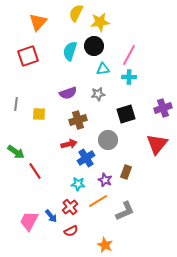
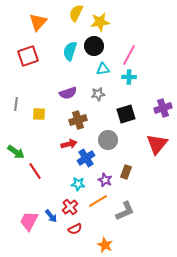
red semicircle: moved 4 px right, 2 px up
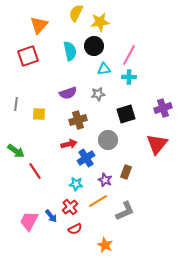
orange triangle: moved 1 px right, 3 px down
cyan semicircle: rotated 150 degrees clockwise
cyan triangle: moved 1 px right
green arrow: moved 1 px up
cyan star: moved 2 px left
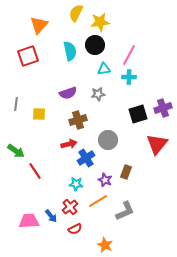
black circle: moved 1 px right, 1 px up
black square: moved 12 px right
pink trapezoid: rotated 60 degrees clockwise
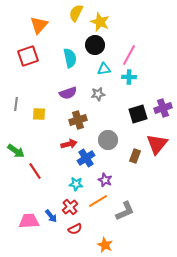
yellow star: rotated 30 degrees clockwise
cyan semicircle: moved 7 px down
brown rectangle: moved 9 px right, 16 px up
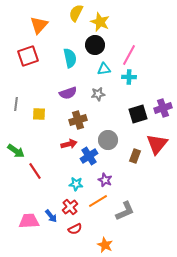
blue cross: moved 3 px right, 2 px up
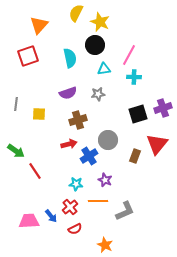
cyan cross: moved 5 px right
orange line: rotated 30 degrees clockwise
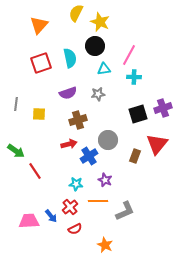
black circle: moved 1 px down
red square: moved 13 px right, 7 px down
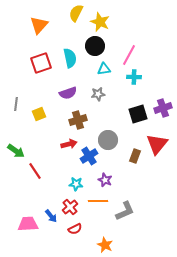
yellow square: rotated 24 degrees counterclockwise
pink trapezoid: moved 1 px left, 3 px down
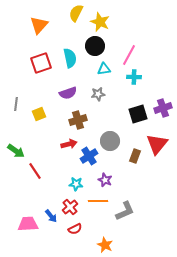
gray circle: moved 2 px right, 1 px down
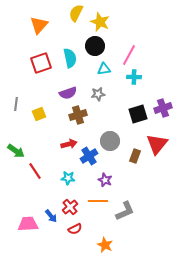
brown cross: moved 5 px up
cyan star: moved 8 px left, 6 px up
